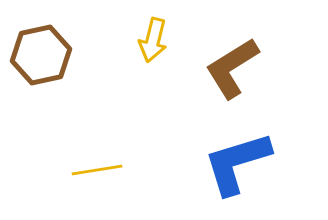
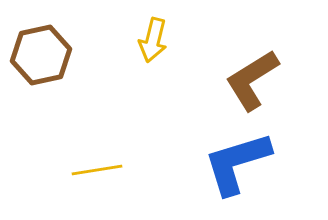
brown L-shape: moved 20 px right, 12 px down
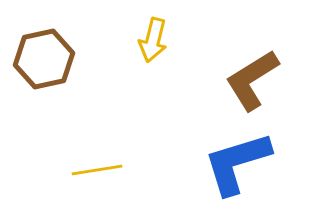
brown hexagon: moved 3 px right, 4 px down
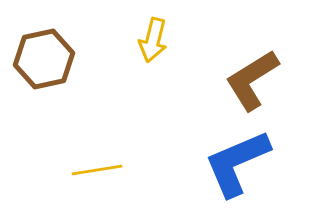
blue L-shape: rotated 6 degrees counterclockwise
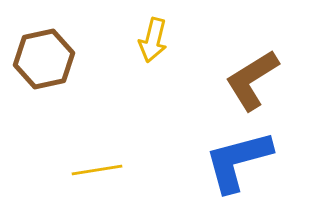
blue L-shape: moved 1 px right, 2 px up; rotated 8 degrees clockwise
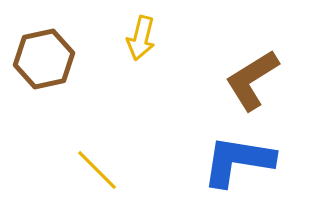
yellow arrow: moved 12 px left, 2 px up
blue L-shape: rotated 24 degrees clockwise
yellow line: rotated 54 degrees clockwise
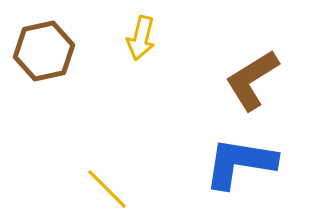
brown hexagon: moved 8 px up
blue L-shape: moved 2 px right, 2 px down
yellow line: moved 10 px right, 19 px down
